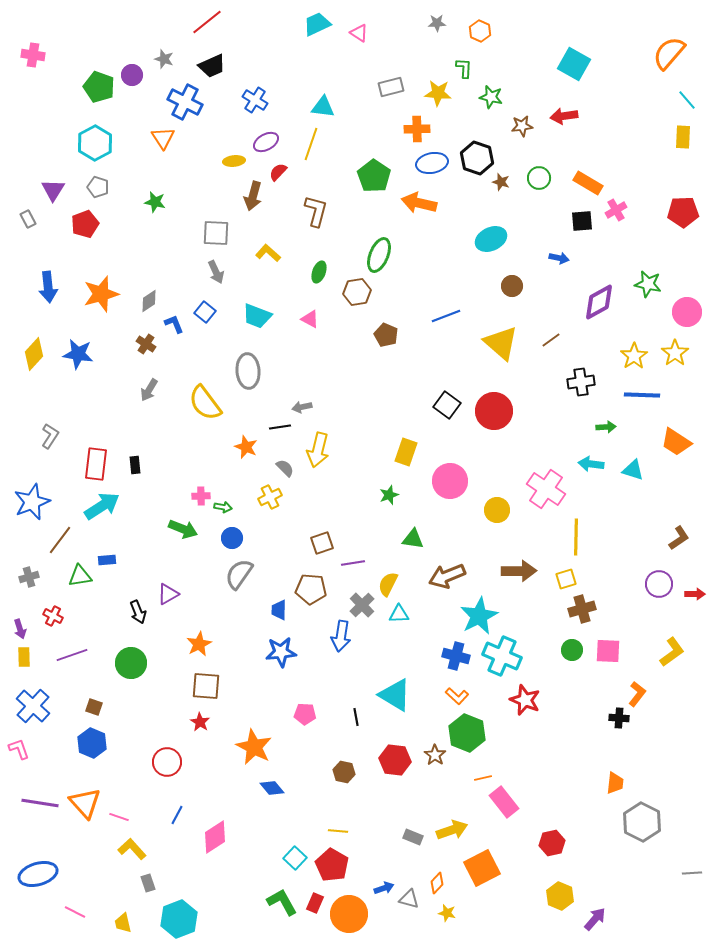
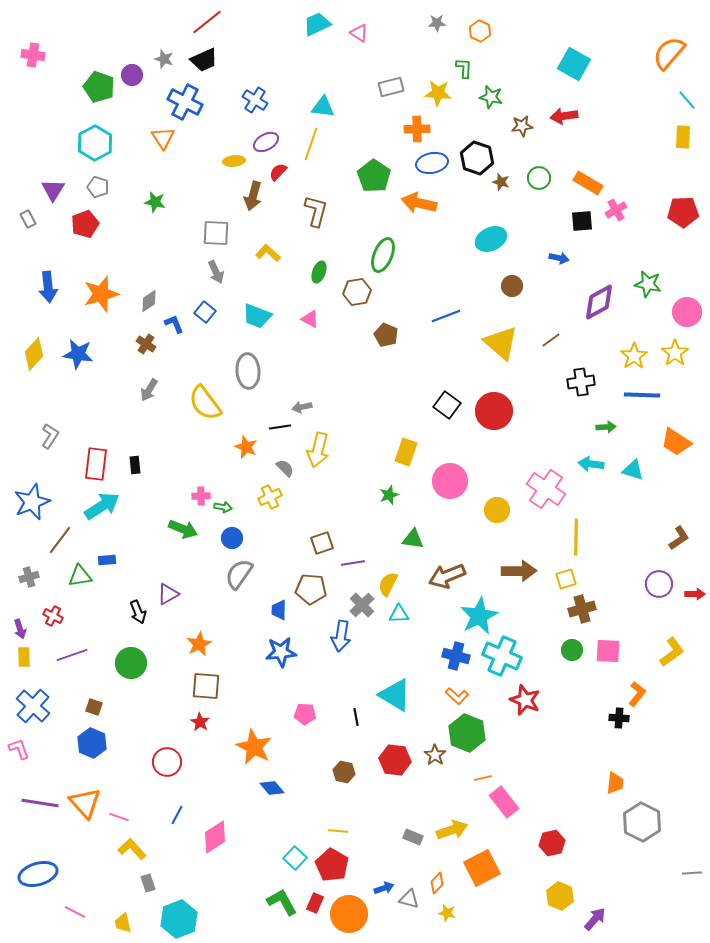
black trapezoid at (212, 66): moved 8 px left, 6 px up
green ellipse at (379, 255): moved 4 px right
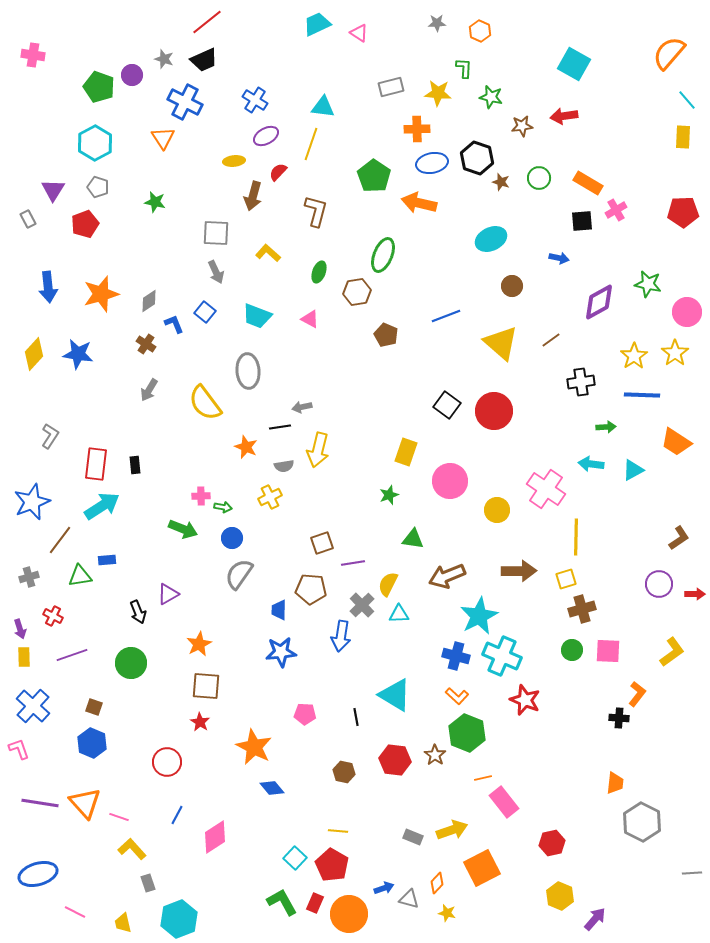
purple ellipse at (266, 142): moved 6 px up
gray semicircle at (285, 468): moved 1 px left, 2 px up; rotated 126 degrees clockwise
cyan triangle at (633, 470): rotated 45 degrees counterclockwise
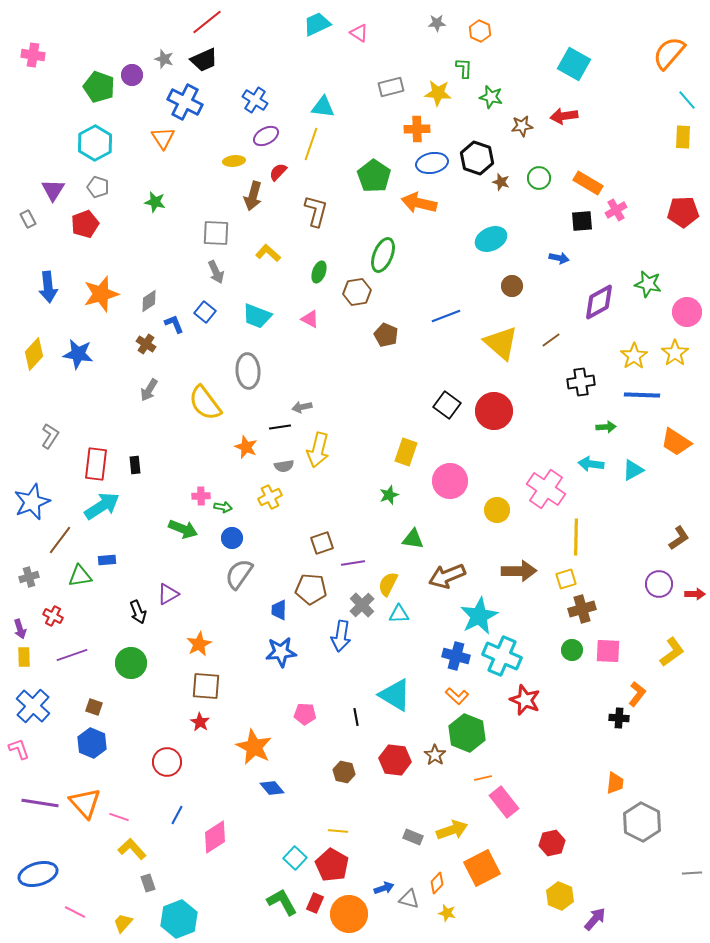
yellow trapezoid at (123, 923): rotated 55 degrees clockwise
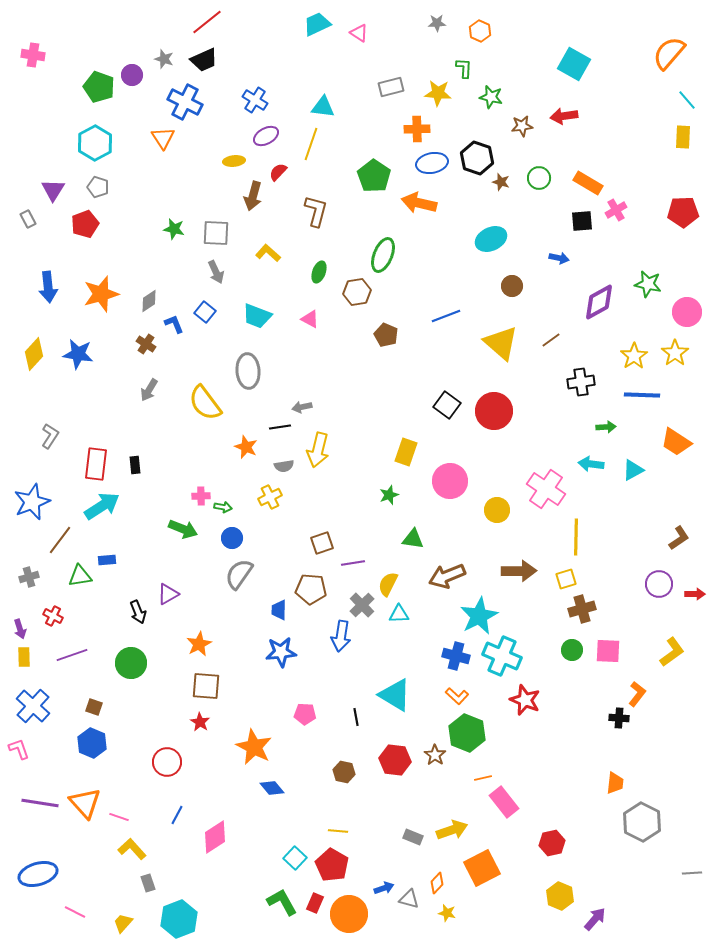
green star at (155, 202): moved 19 px right, 27 px down
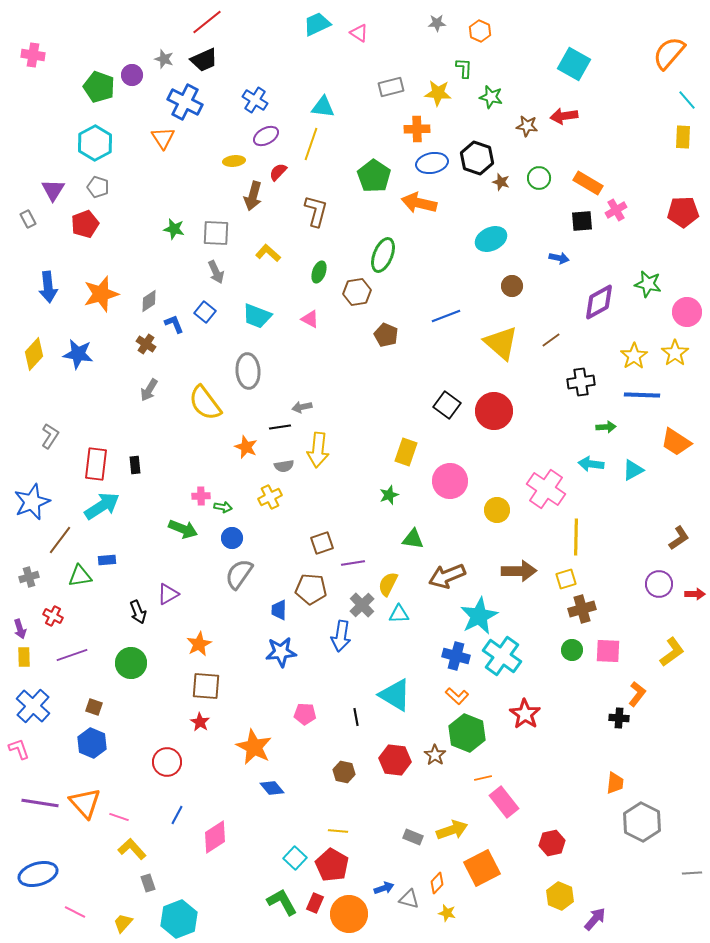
brown star at (522, 126): moved 5 px right; rotated 15 degrees clockwise
yellow arrow at (318, 450): rotated 8 degrees counterclockwise
cyan cross at (502, 656): rotated 12 degrees clockwise
red star at (525, 700): moved 14 px down; rotated 12 degrees clockwise
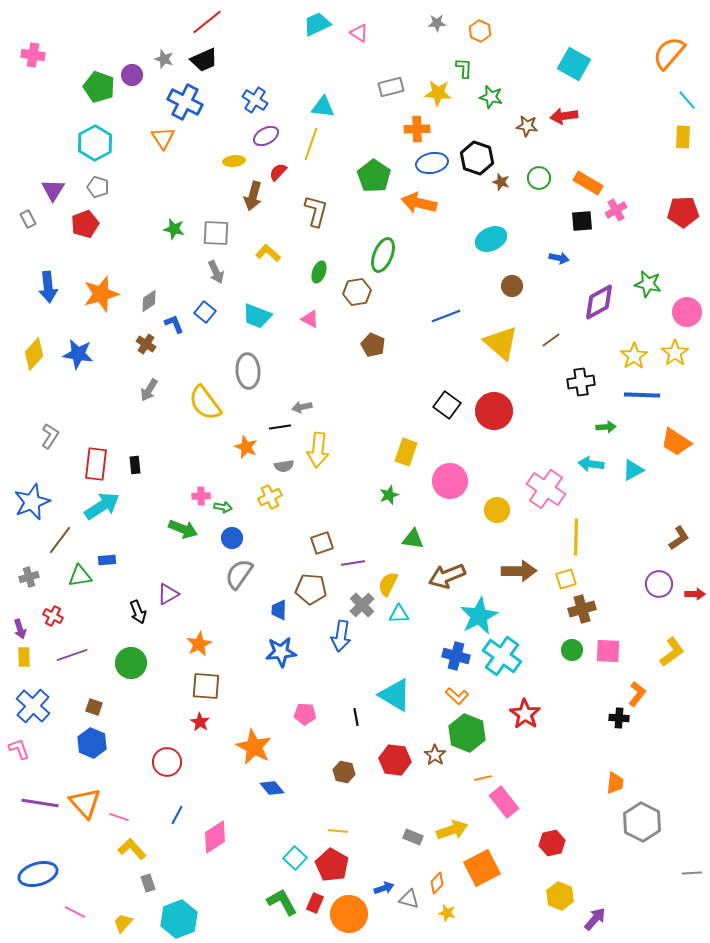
brown pentagon at (386, 335): moved 13 px left, 10 px down
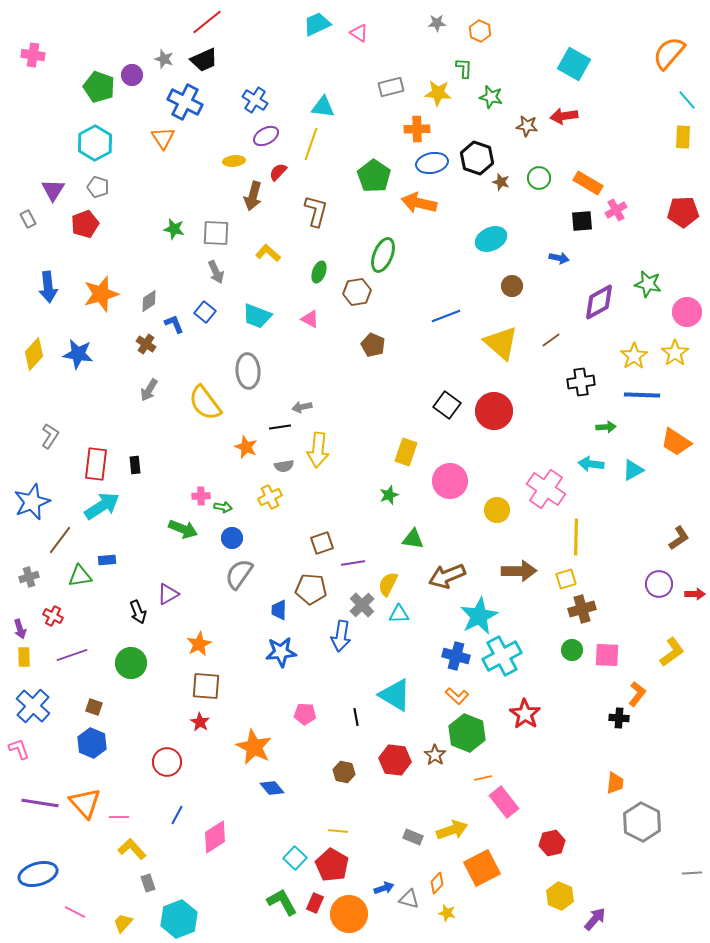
pink square at (608, 651): moved 1 px left, 4 px down
cyan cross at (502, 656): rotated 27 degrees clockwise
pink line at (119, 817): rotated 18 degrees counterclockwise
